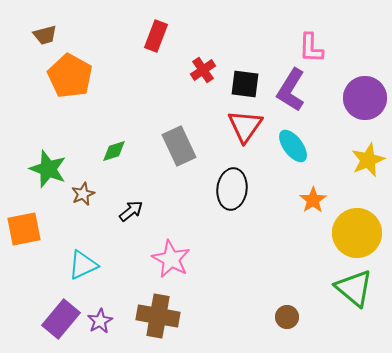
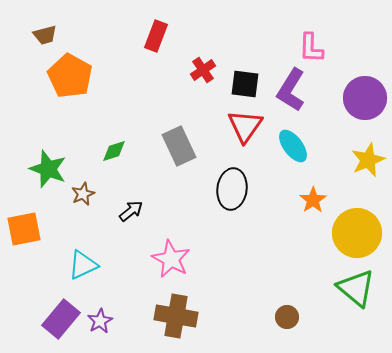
green triangle: moved 2 px right
brown cross: moved 18 px right
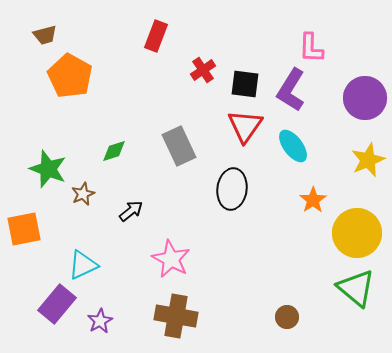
purple rectangle: moved 4 px left, 15 px up
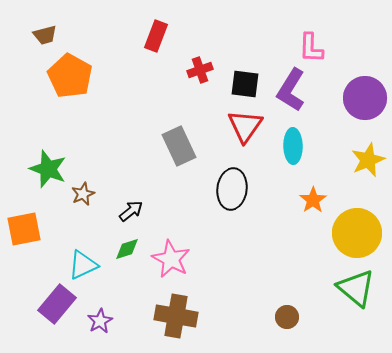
red cross: moved 3 px left; rotated 15 degrees clockwise
cyan ellipse: rotated 36 degrees clockwise
green diamond: moved 13 px right, 98 px down
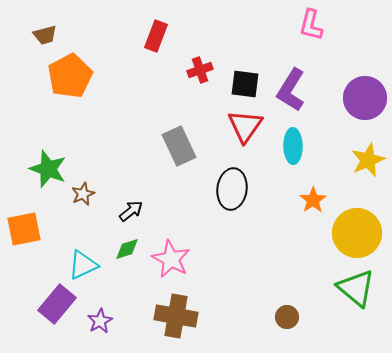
pink L-shape: moved 23 px up; rotated 12 degrees clockwise
orange pentagon: rotated 15 degrees clockwise
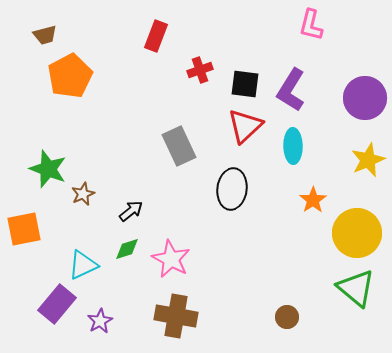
red triangle: rotated 12 degrees clockwise
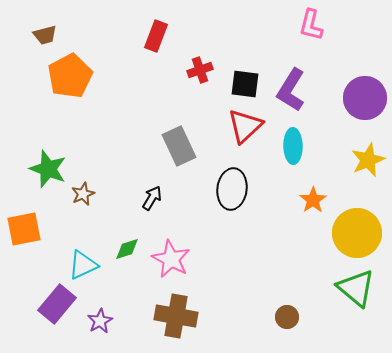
black arrow: moved 21 px right, 13 px up; rotated 20 degrees counterclockwise
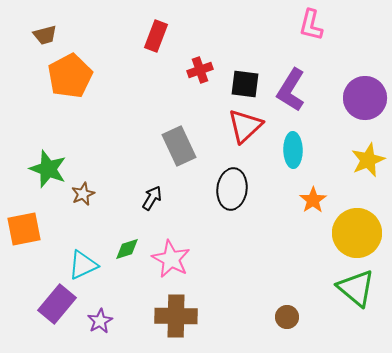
cyan ellipse: moved 4 px down
brown cross: rotated 9 degrees counterclockwise
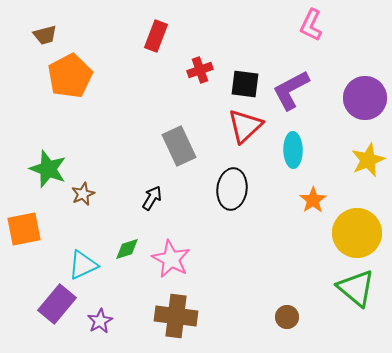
pink L-shape: rotated 12 degrees clockwise
purple L-shape: rotated 30 degrees clockwise
brown cross: rotated 6 degrees clockwise
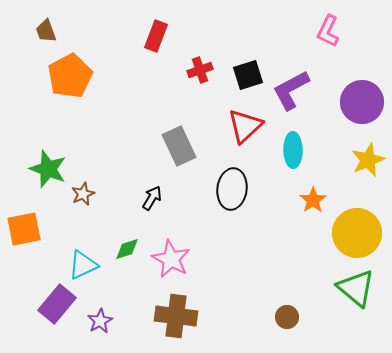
pink L-shape: moved 17 px right, 6 px down
brown trapezoid: moved 1 px right, 4 px up; rotated 85 degrees clockwise
black square: moved 3 px right, 9 px up; rotated 24 degrees counterclockwise
purple circle: moved 3 px left, 4 px down
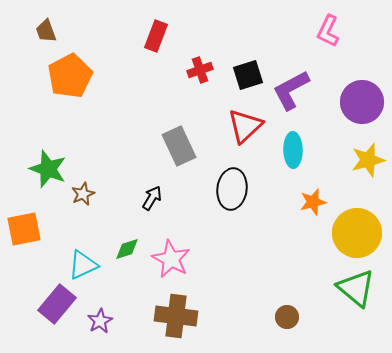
yellow star: rotated 8 degrees clockwise
orange star: moved 2 px down; rotated 20 degrees clockwise
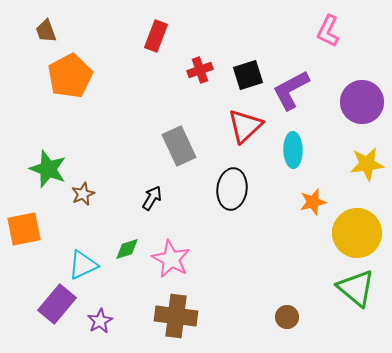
yellow star: moved 1 px left, 4 px down; rotated 8 degrees clockwise
